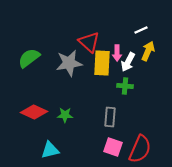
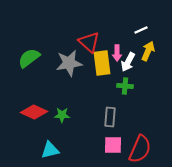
yellow rectangle: rotated 10 degrees counterclockwise
green star: moved 3 px left
pink square: moved 2 px up; rotated 18 degrees counterclockwise
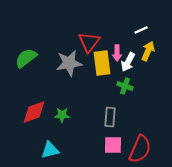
red triangle: rotated 25 degrees clockwise
green semicircle: moved 3 px left
green cross: rotated 14 degrees clockwise
red diamond: rotated 44 degrees counterclockwise
